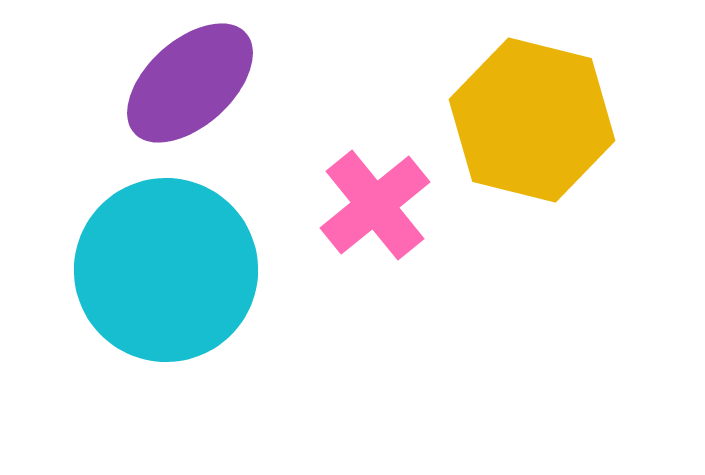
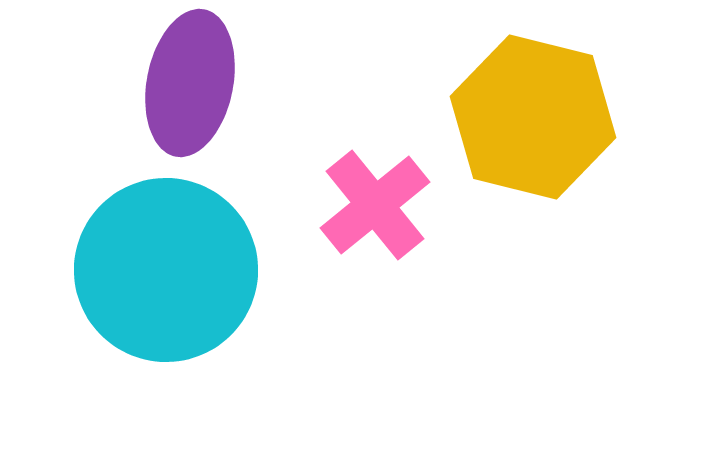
purple ellipse: rotated 37 degrees counterclockwise
yellow hexagon: moved 1 px right, 3 px up
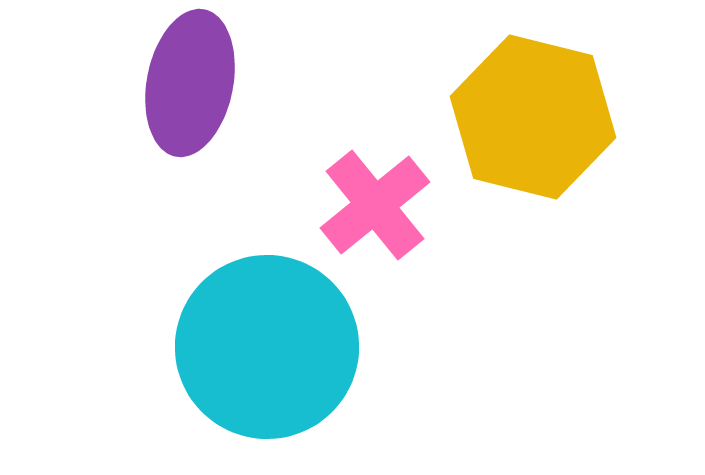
cyan circle: moved 101 px right, 77 px down
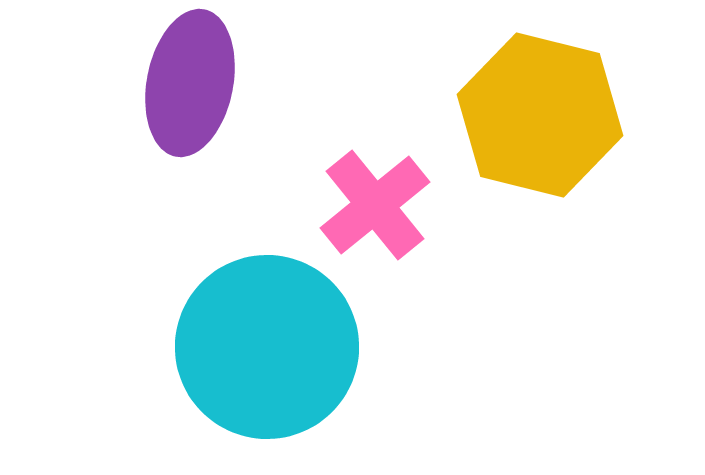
yellow hexagon: moved 7 px right, 2 px up
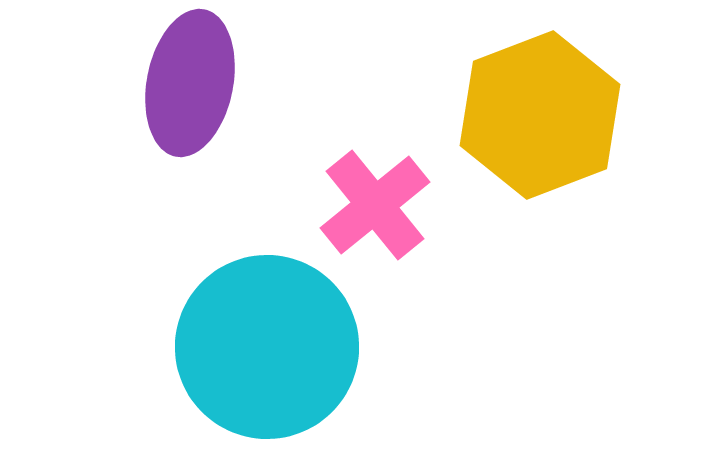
yellow hexagon: rotated 25 degrees clockwise
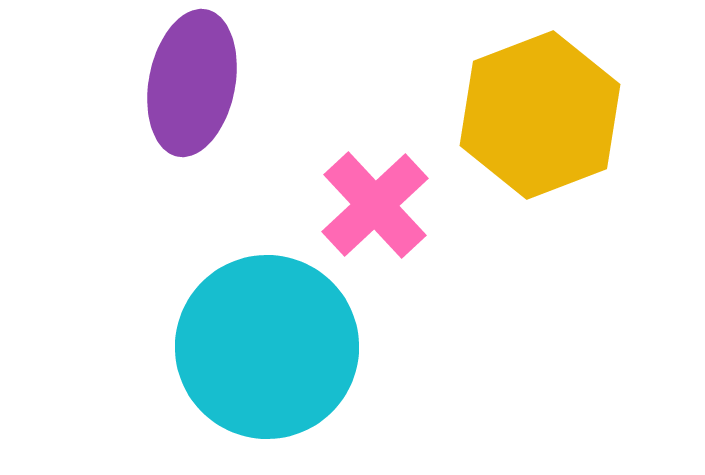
purple ellipse: moved 2 px right
pink cross: rotated 4 degrees counterclockwise
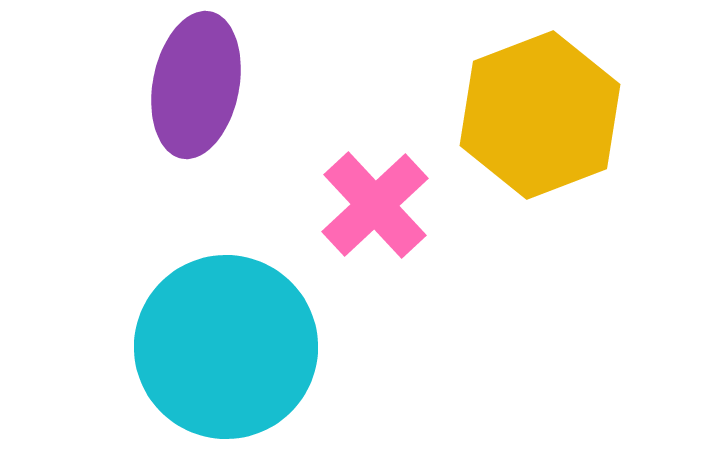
purple ellipse: moved 4 px right, 2 px down
cyan circle: moved 41 px left
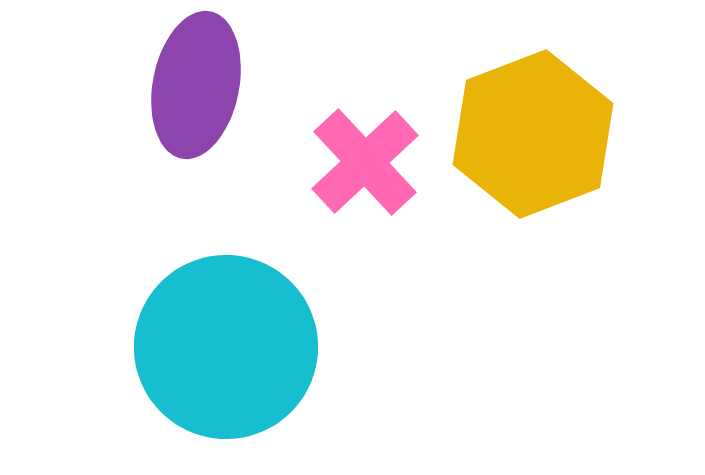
yellow hexagon: moved 7 px left, 19 px down
pink cross: moved 10 px left, 43 px up
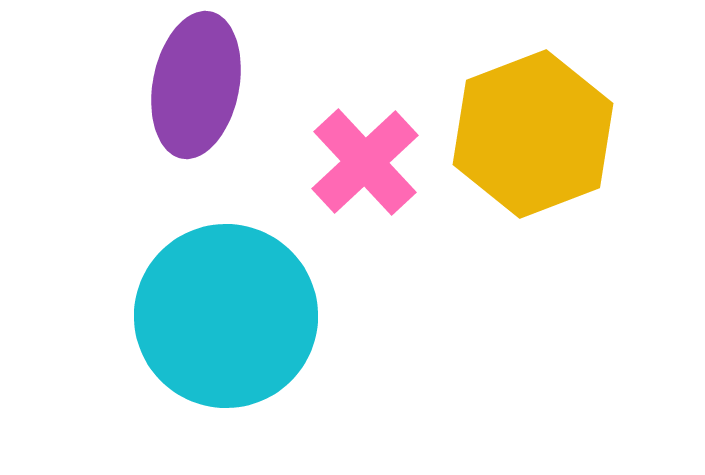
cyan circle: moved 31 px up
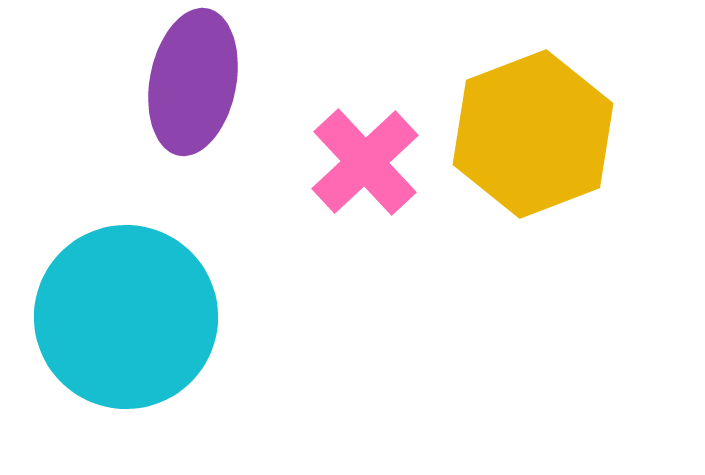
purple ellipse: moved 3 px left, 3 px up
cyan circle: moved 100 px left, 1 px down
